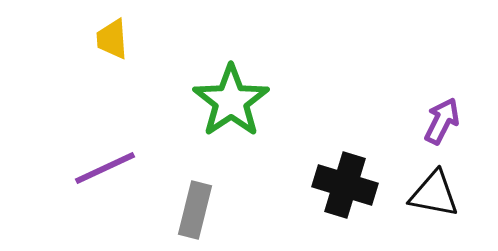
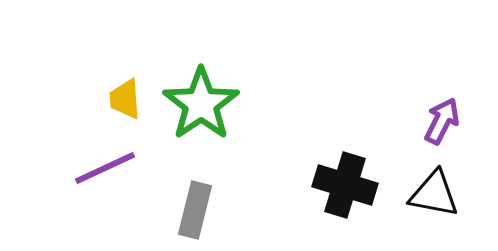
yellow trapezoid: moved 13 px right, 60 px down
green star: moved 30 px left, 3 px down
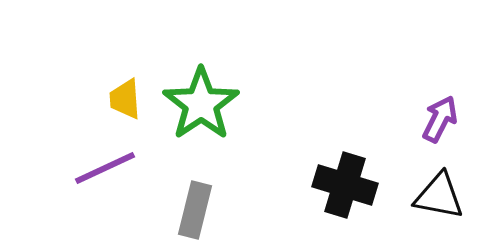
purple arrow: moved 2 px left, 2 px up
black triangle: moved 5 px right, 2 px down
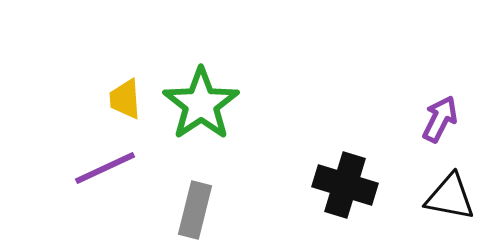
black triangle: moved 11 px right, 1 px down
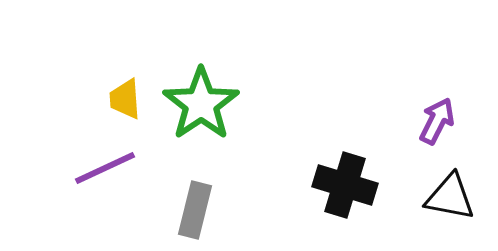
purple arrow: moved 3 px left, 2 px down
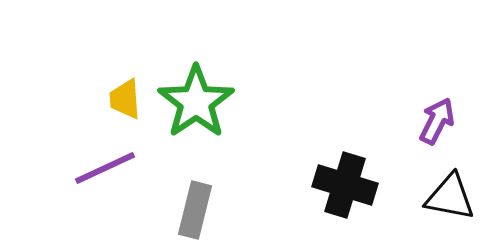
green star: moved 5 px left, 2 px up
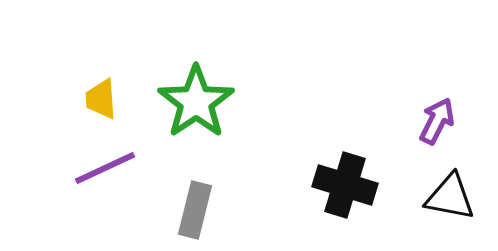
yellow trapezoid: moved 24 px left
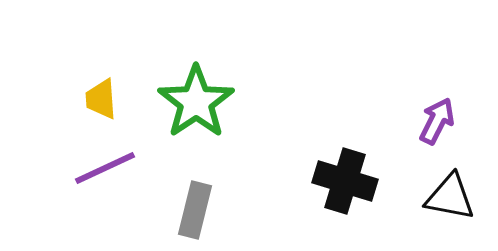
black cross: moved 4 px up
